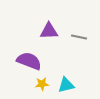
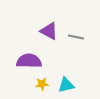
purple triangle: rotated 30 degrees clockwise
gray line: moved 3 px left
purple semicircle: rotated 20 degrees counterclockwise
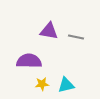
purple triangle: rotated 18 degrees counterclockwise
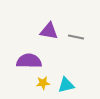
yellow star: moved 1 px right, 1 px up
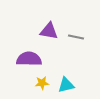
purple semicircle: moved 2 px up
yellow star: moved 1 px left
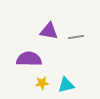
gray line: rotated 21 degrees counterclockwise
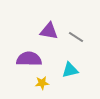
gray line: rotated 42 degrees clockwise
cyan triangle: moved 4 px right, 15 px up
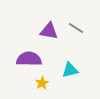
gray line: moved 9 px up
yellow star: rotated 24 degrees counterclockwise
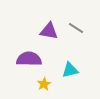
yellow star: moved 2 px right, 1 px down
